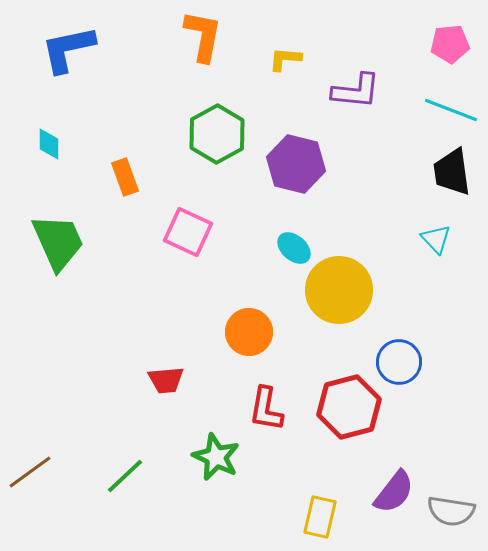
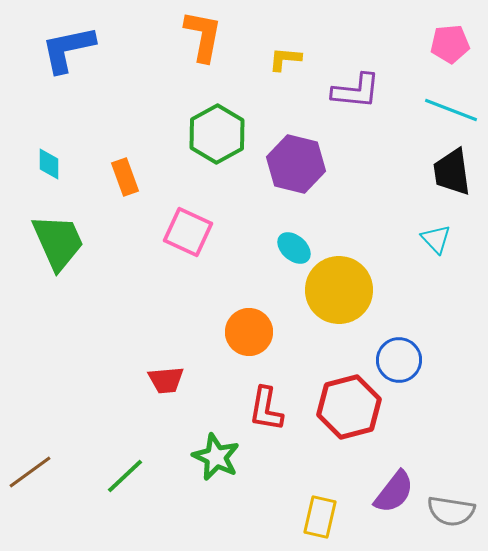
cyan diamond: moved 20 px down
blue circle: moved 2 px up
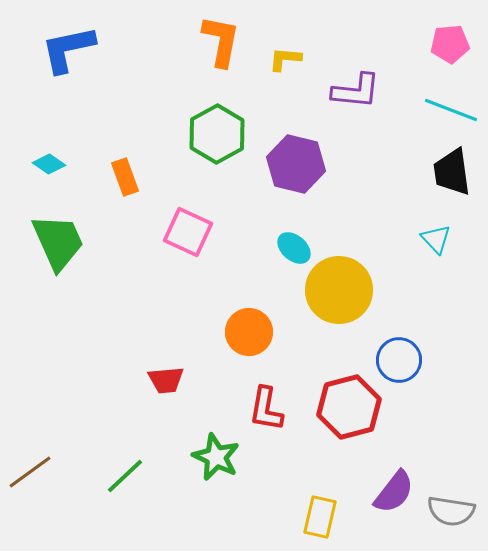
orange L-shape: moved 18 px right, 5 px down
cyan diamond: rotated 56 degrees counterclockwise
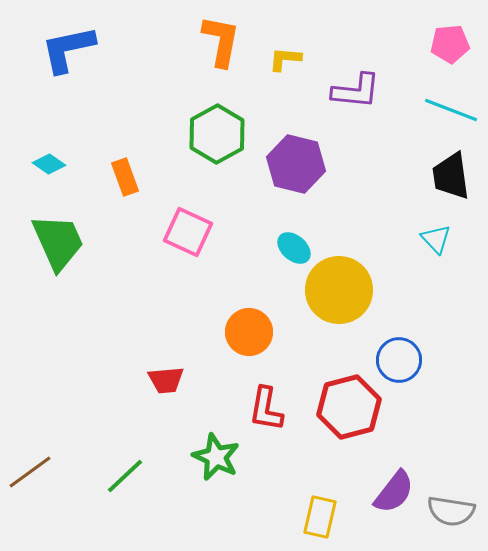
black trapezoid: moved 1 px left, 4 px down
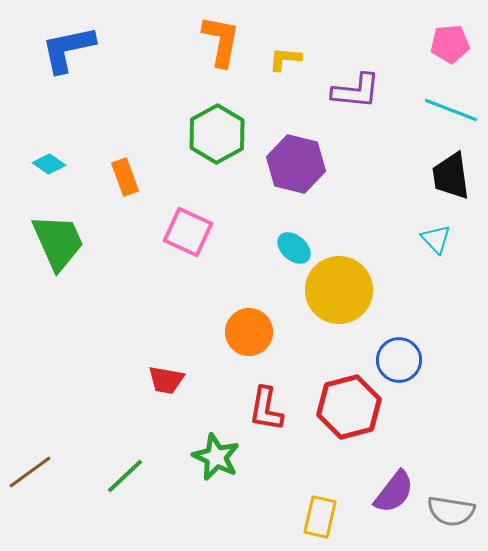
red trapezoid: rotated 15 degrees clockwise
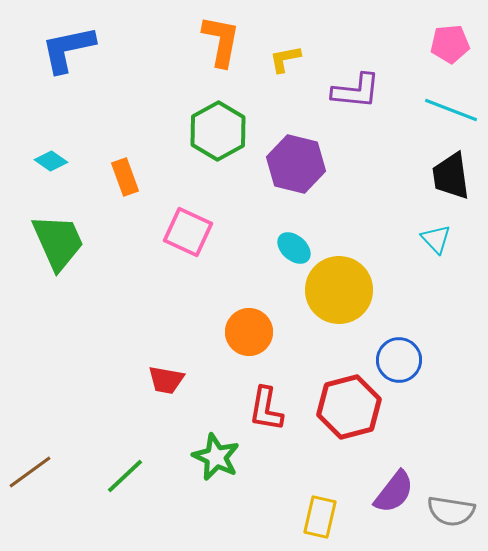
yellow L-shape: rotated 16 degrees counterclockwise
green hexagon: moved 1 px right, 3 px up
cyan diamond: moved 2 px right, 3 px up
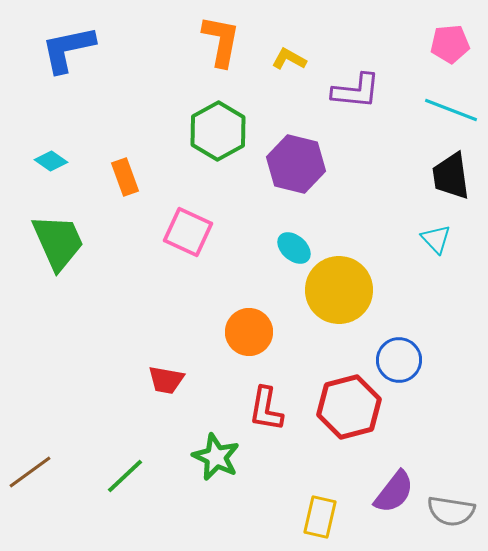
yellow L-shape: moved 4 px right; rotated 40 degrees clockwise
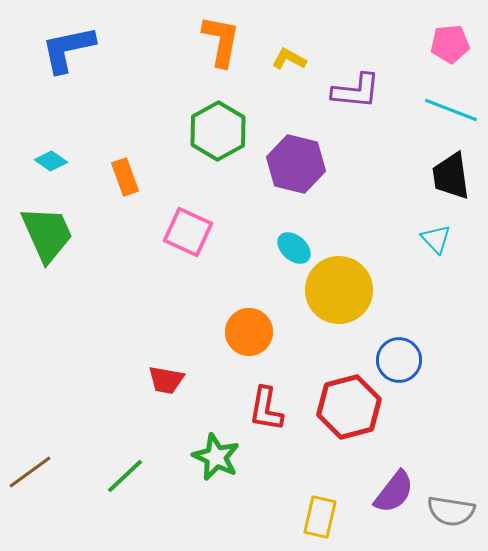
green trapezoid: moved 11 px left, 8 px up
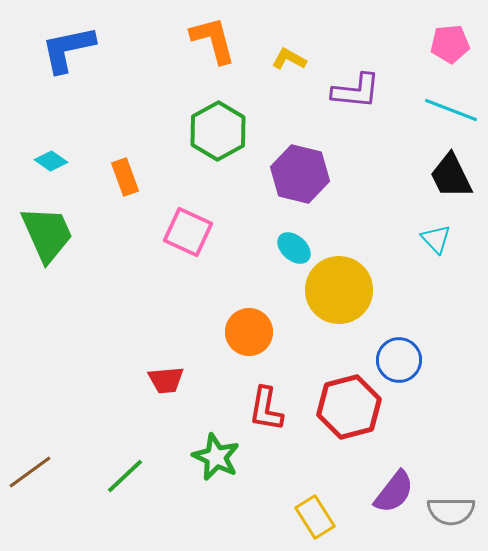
orange L-shape: moved 8 px left, 1 px up; rotated 26 degrees counterclockwise
purple hexagon: moved 4 px right, 10 px down
black trapezoid: rotated 18 degrees counterclockwise
red trapezoid: rotated 15 degrees counterclockwise
gray semicircle: rotated 9 degrees counterclockwise
yellow rectangle: moved 5 px left; rotated 45 degrees counterclockwise
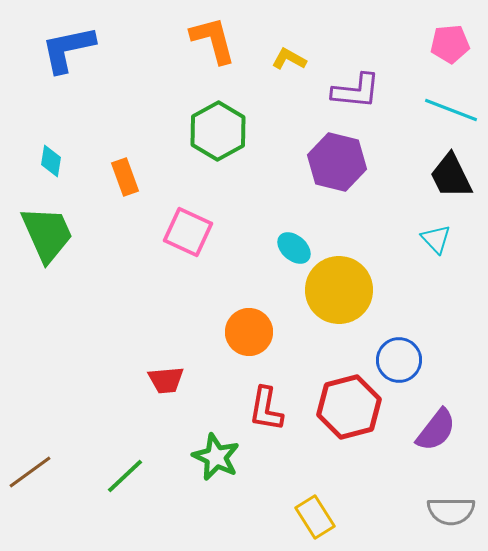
cyan diamond: rotated 64 degrees clockwise
purple hexagon: moved 37 px right, 12 px up
purple semicircle: moved 42 px right, 62 px up
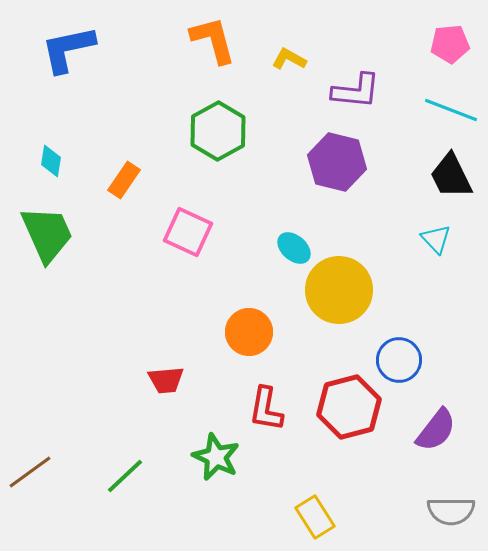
orange rectangle: moved 1 px left, 3 px down; rotated 54 degrees clockwise
